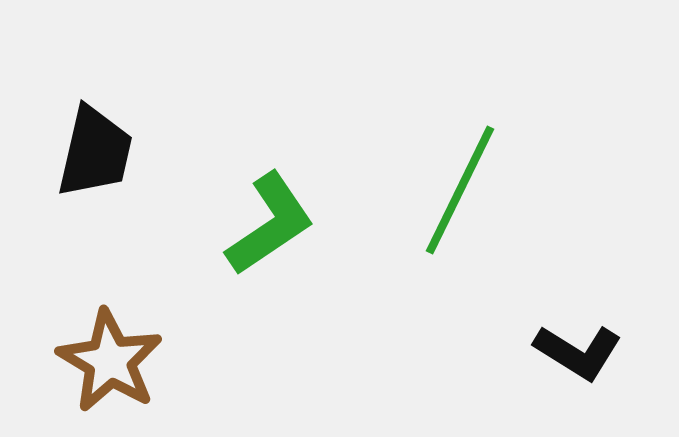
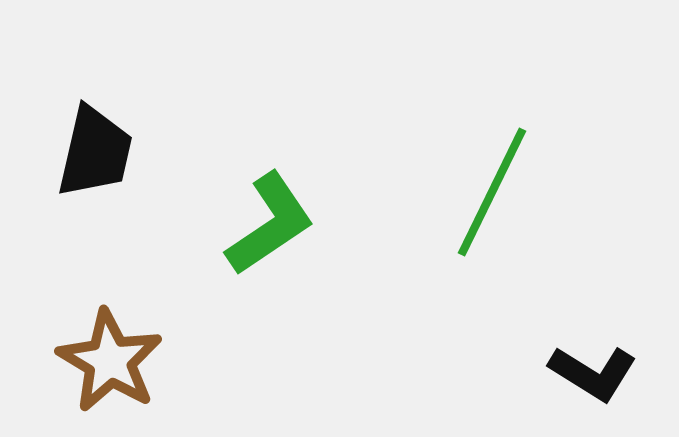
green line: moved 32 px right, 2 px down
black L-shape: moved 15 px right, 21 px down
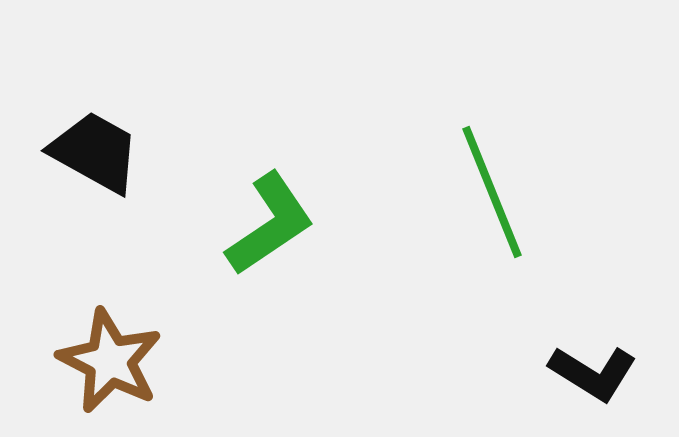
black trapezoid: rotated 74 degrees counterclockwise
green line: rotated 48 degrees counterclockwise
brown star: rotated 4 degrees counterclockwise
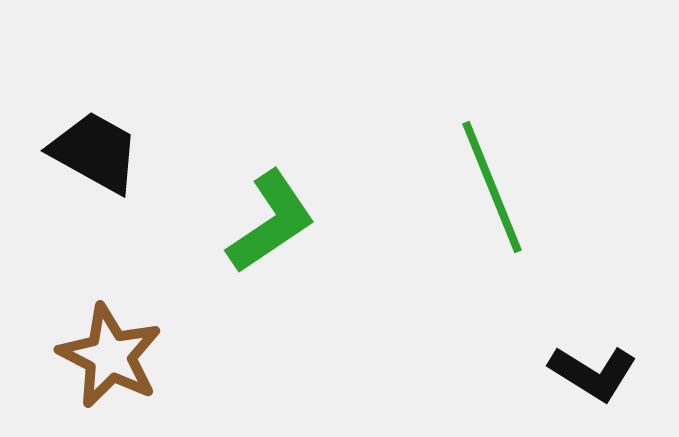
green line: moved 5 px up
green L-shape: moved 1 px right, 2 px up
brown star: moved 5 px up
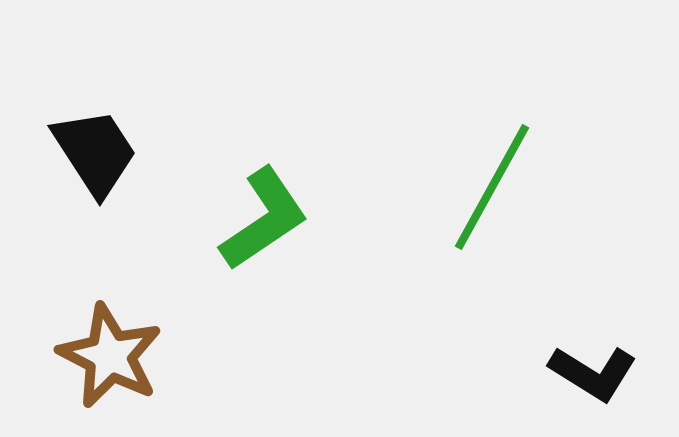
black trapezoid: rotated 28 degrees clockwise
green line: rotated 51 degrees clockwise
green L-shape: moved 7 px left, 3 px up
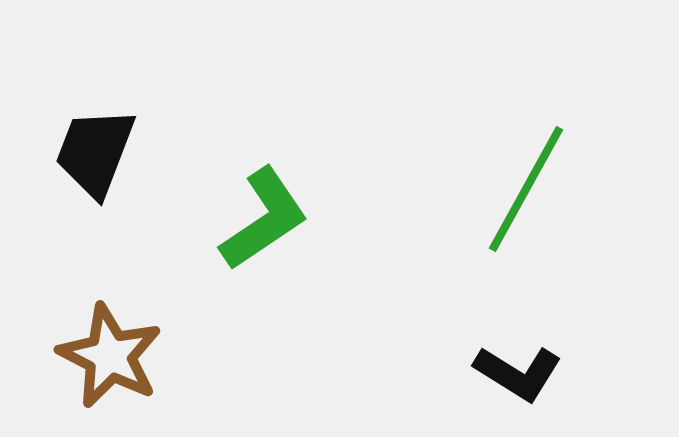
black trapezoid: rotated 126 degrees counterclockwise
green line: moved 34 px right, 2 px down
black L-shape: moved 75 px left
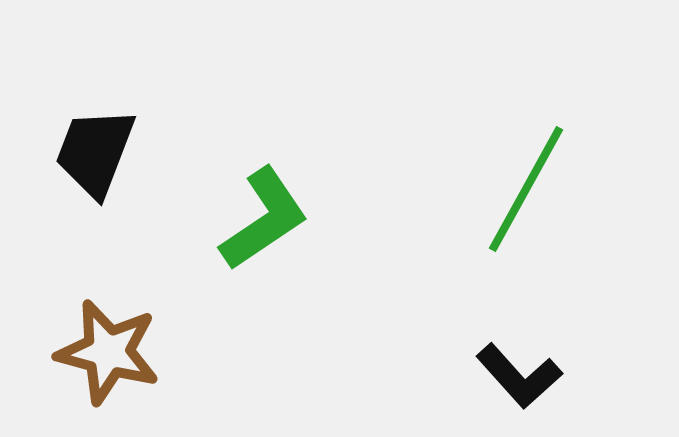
brown star: moved 2 px left, 4 px up; rotated 12 degrees counterclockwise
black L-shape: moved 1 px right, 3 px down; rotated 16 degrees clockwise
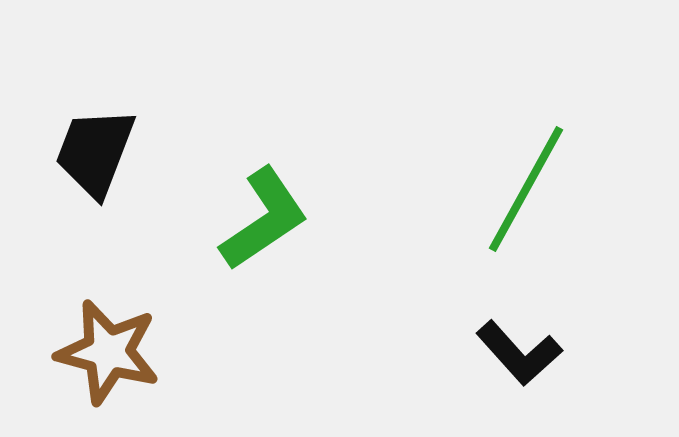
black L-shape: moved 23 px up
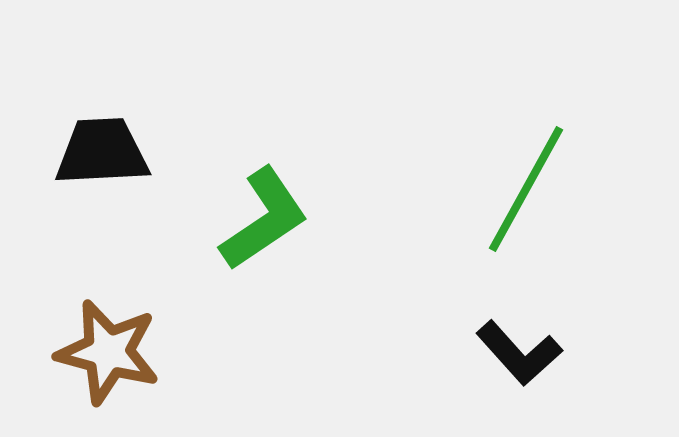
black trapezoid: moved 7 px right; rotated 66 degrees clockwise
